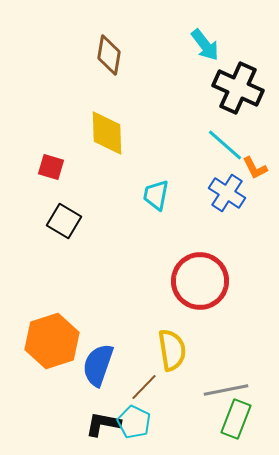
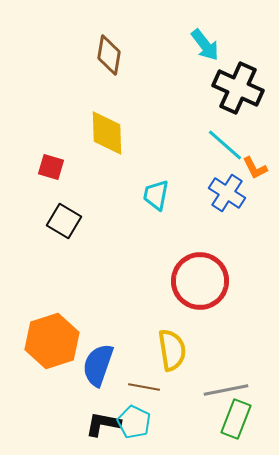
brown line: rotated 56 degrees clockwise
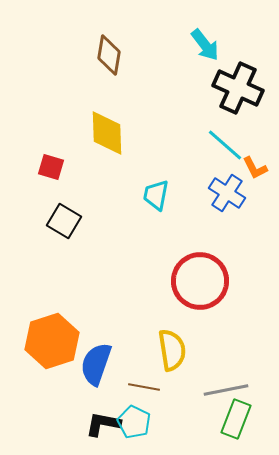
blue semicircle: moved 2 px left, 1 px up
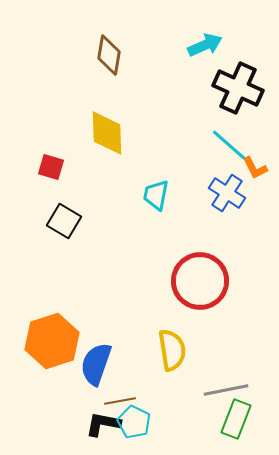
cyan arrow: rotated 76 degrees counterclockwise
cyan line: moved 4 px right
brown line: moved 24 px left, 14 px down; rotated 20 degrees counterclockwise
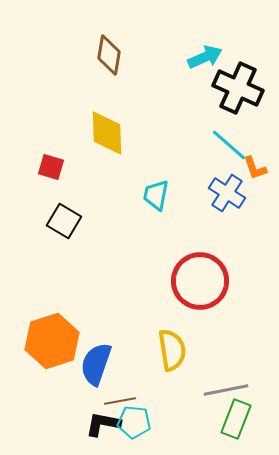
cyan arrow: moved 12 px down
orange L-shape: rotated 8 degrees clockwise
cyan pentagon: rotated 20 degrees counterclockwise
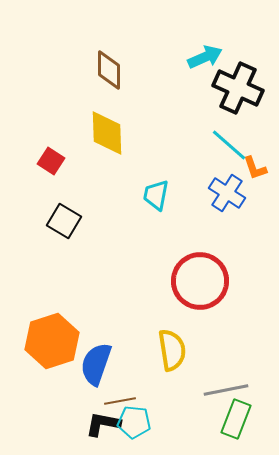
brown diamond: moved 15 px down; rotated 9 degrees counterclockwise
red square: moved 6 px up; rotated 16 degrees clockwise
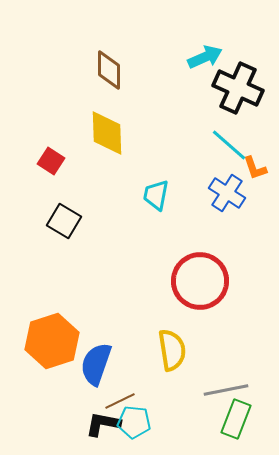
brown line: rotated 16 degrees counterclockwise
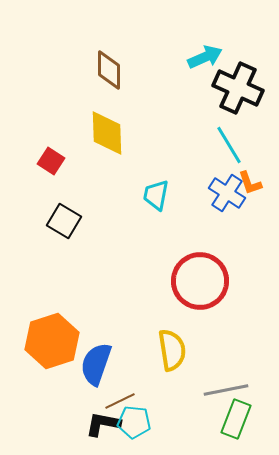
cyan line: rotated 18 degrees clockwise
orange L-shape: moved 5 px left, 15 px down
